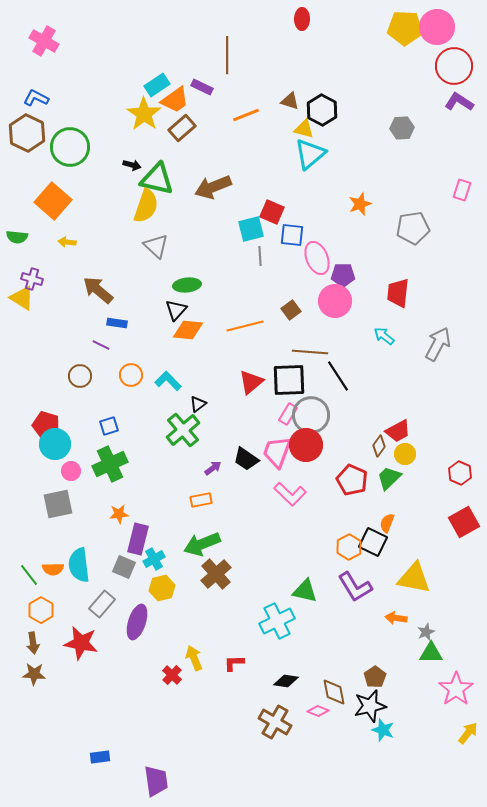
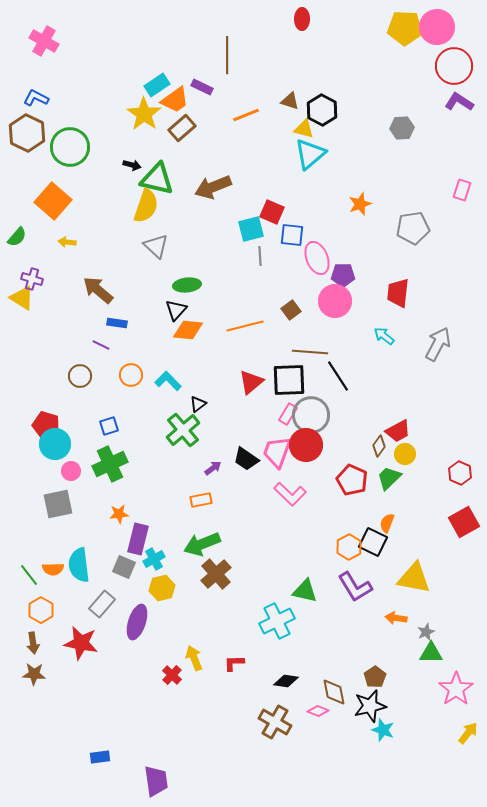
green semicircle at (17, 237): rotated 55 degrees counterclockwise
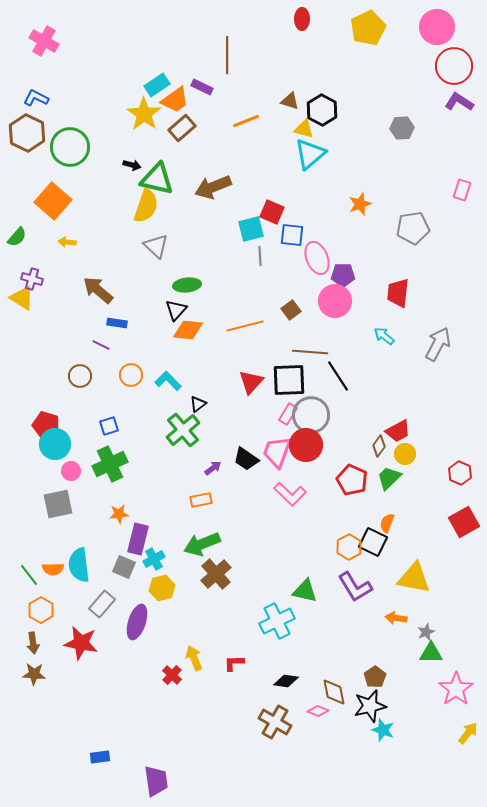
yellow pentagon at (405, 28): moved 37 px left; rotated 28 degrees counterclockwise
orange line at (246, 115): moved 6 px down
red triangle at (251, 382): rotated 8 degrees counterclockwise
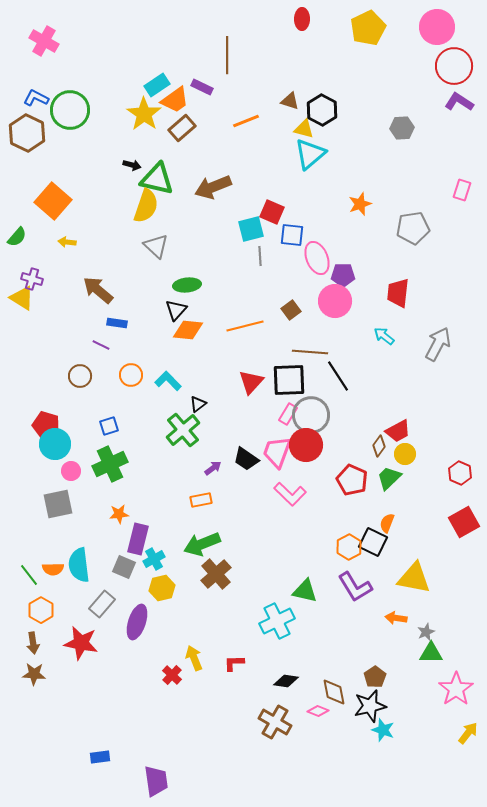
green circle at (70, 147): moved 37 px up
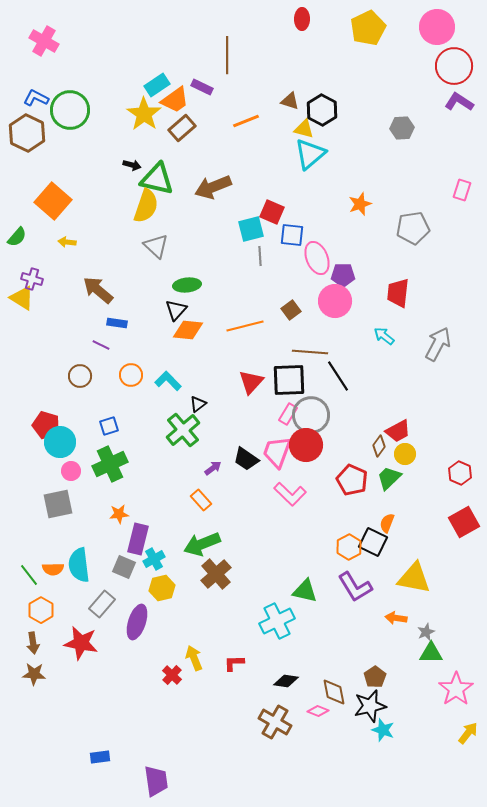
cyan circle at (55, 444): moved 5 px right, 2 px up
orange rectangle at (201, 500): rotated 60 degrees clockwise
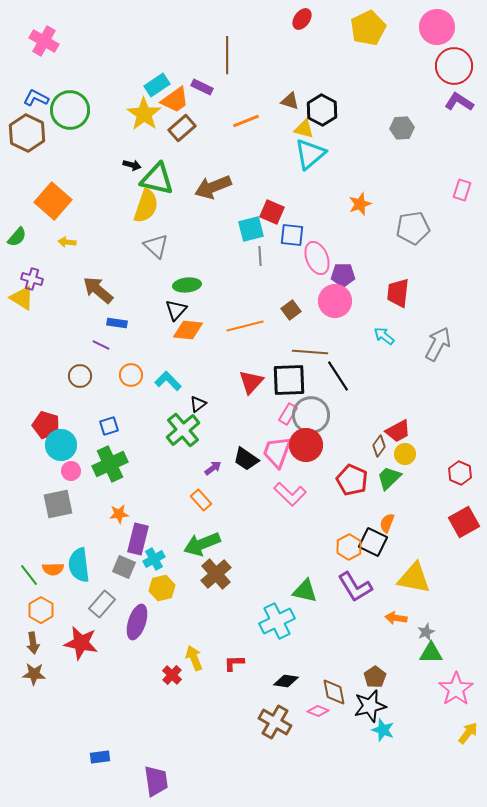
red ellipse at (302, 19): rotated 35 degrees clockwise
cyan circle at (60, 442): moved 1 px right, 3 px down
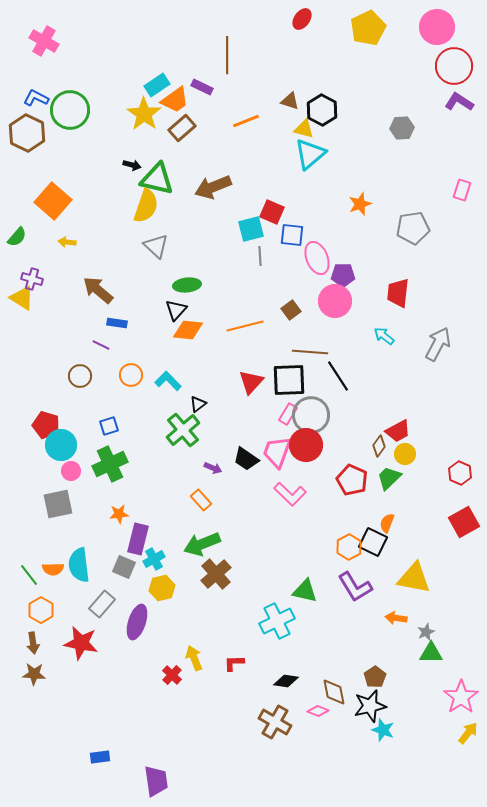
purple arrow at (213, 468): rotated 60 degrees clockwise
pink star at (456, 689): moved 5 px right, 8 px down
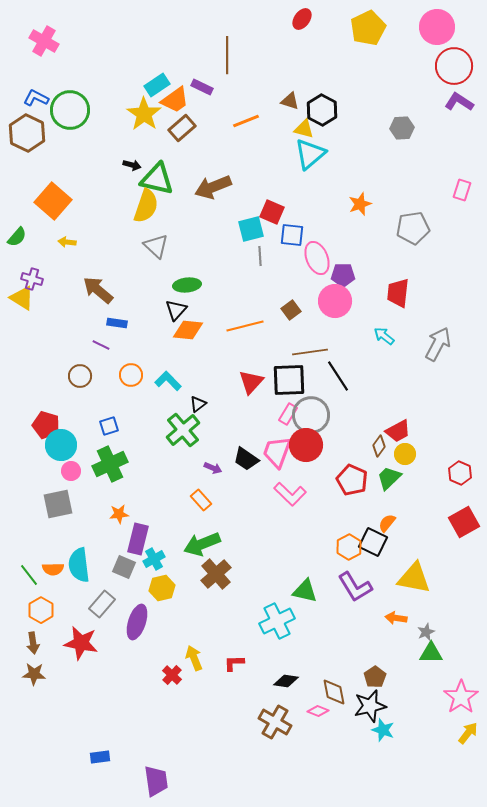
brown line at (310, 352): rotated 12 degrees counterclockwise
orange semicircle at (387, 523): rotated 18 degrees clockwise
